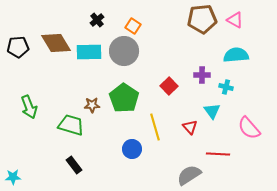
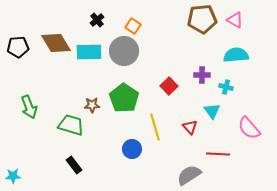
cyan star: moved 1 px up
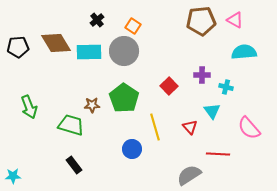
brown pentagon: moved 1 px left, 2 px down
cyan semicircle: moved 8 px right, 3 px up
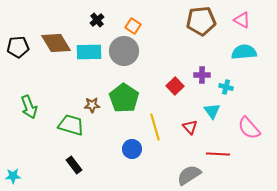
pink triangle: moved 7 px right
red square: moved 6 px right
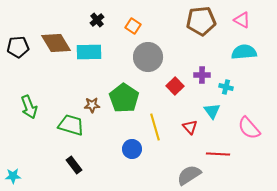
gray circle: moved 24 px right, 6 px down
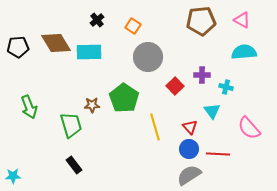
green trapezoid: rotated 56 degrees clockwise
blue circle: moved 57 px right
